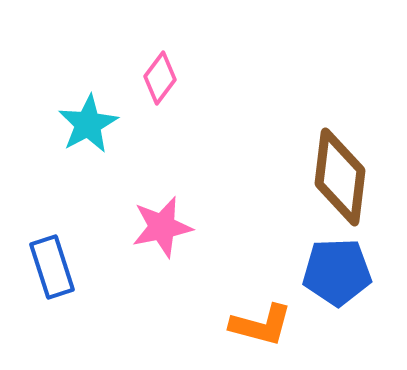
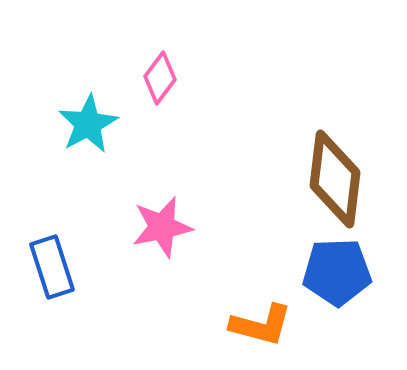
brown diamond: moved 5 px left, 2 px down
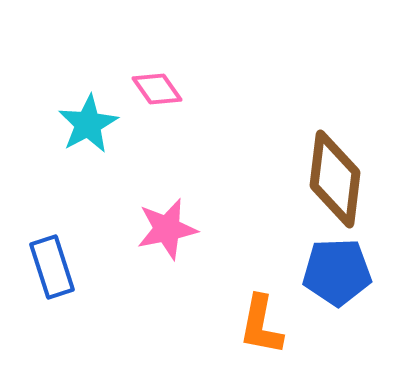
pink diamond: moved 3 px left, 11 px down; rotated 72 degrees counterclockwise
pink star: moved 5 px right, 2 px down
orange L-shape: rotated 86 degrees clockwise
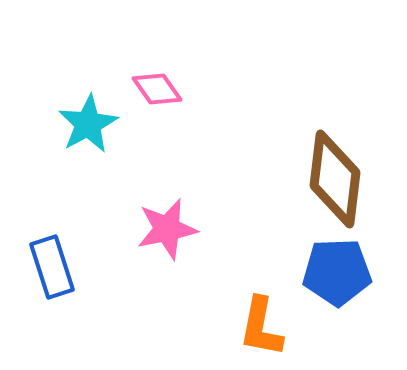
orange L-shape: moved 2 px down
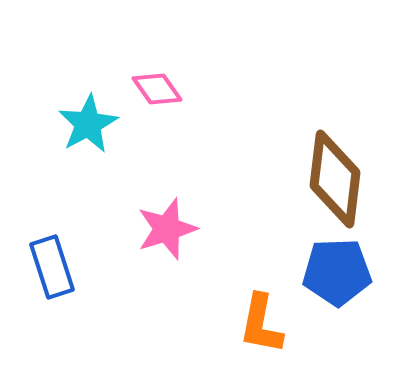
pink star: rotated 6 degrees counterclockwise
orange L-shape: moved 3 px up
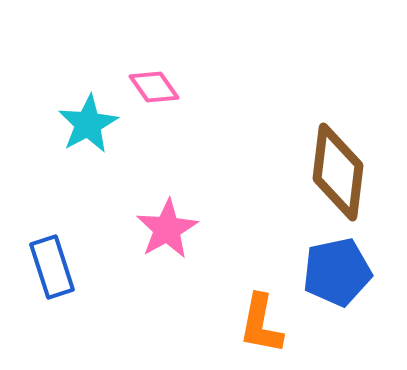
pink diamond: moved 3 px left, 2 px up
brown diamond: moved 3 px right, 7 px up
pink star: rotated 12 degrees counterclockwise
blue pentagon: rotated 10 degrees counterclockwise
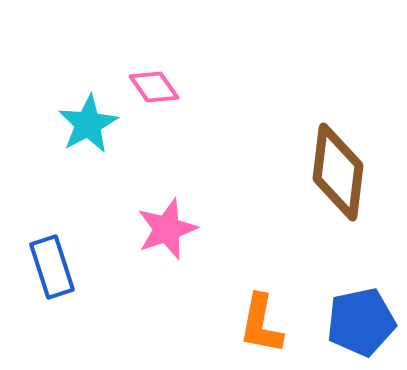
pink star: rotated 10 degrees clockwise
blue pentagon: moved 24 px right, 50 px down
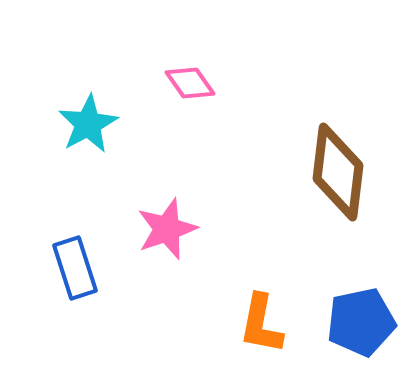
pink diamond: moved 36 px right, 4 px up
blue rectangle: moved 23 px right, 1 px down
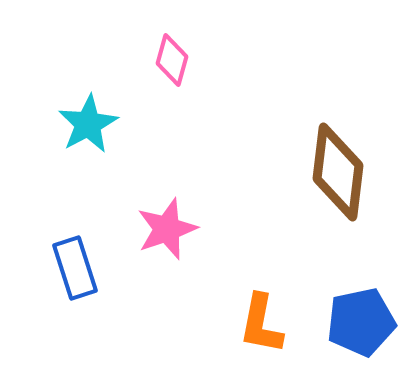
pink diamond: moved 18 px left, 23 px up; rotated 51 degrees clockwise
